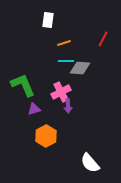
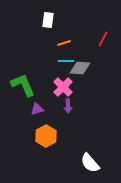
pink cross: moved 2 px right, 5 px up; rotated 18 degrees counterclockwise
purple triangle: moved 3 px right
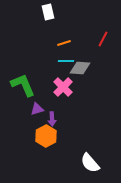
white rectangle: moved 8 px up; rotated 21 degrees counterclockwise
purple arrow: moved 16 px left, 13 px down
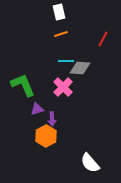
white rectangle: moved 11 px right
orange line: moved 3 px left, 9 px up
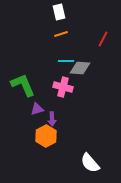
pink cross: rotated 30 degrees counterclockwise
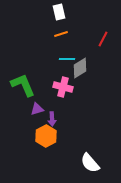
cyan line: moved 1 px right, 2 px up
gray diamond: rotated 35 degrees counterclockwise
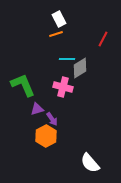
white rectangle: moved 7 px down; rotated 14 degrees counterclockwise
orange line: moved 5 px left
purple arrow: rotated 32 degrees counterclockwise
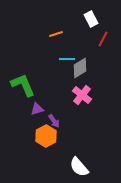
white rectangle: moved 32 px right
pink cross: moved 19 px right, 8 px down; rotated 24 degrees clockwise
purple arrow: moved 2 px right, 2 px down
white semicircle: moved 11 px left, 4 px down
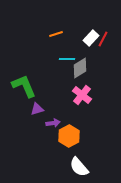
white rectangle: moved 19 px down; rotated 70 degrees clockwise
green L-shape: moved 1 px right, 1 px down
purple arrow: moved 1 px left, 2 px down; rotated 64 degrees counterclockwise
orange hexagon: moved 23 px right
